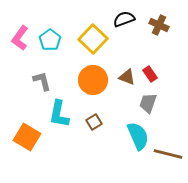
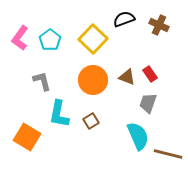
brown square: moved 3 px left, 1 px up
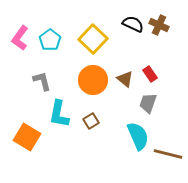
black semicircle: moved 9 px right, 5 px down; rotated 45 degrees clockwise
brown triangle: moved 2 px left, 2 px down; rotated 18 degrees clockwise
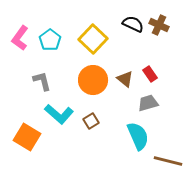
gray trapezoid: rotated 55 degrees clockwise
cyan L-shape: rotated 60 degrees counterclockwise
brown line: moved 7 px down
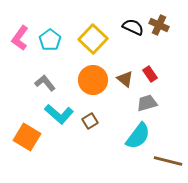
black semicircle: moved 3 px down
gray L-shape: moved 3 px right, 2 px down; rotated 25 degrees counterclockwise
gray trapezoid: moved 1 px left
brown square: moved 1 px left
cyan semicircle: rotated 60 degrees clockwise
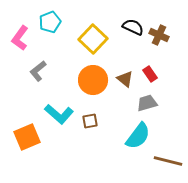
brown cross: moved 10 px down
cyan pentagon: moved 18 px up; rotated 15 degrees clockwise
gray L-shape: moved 7 px left, 12 px up; rotated 90 degrees counterclockwise
brown square: rotated 21 degrees clockwise
orange square: rotated 36 degrees clockwise
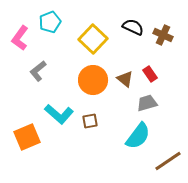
brown cross: moved 4 px right
brown line: rotated 48 degrees counterclockwise
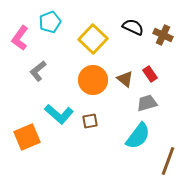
brown line: rotated 36 degrees counterclockwise
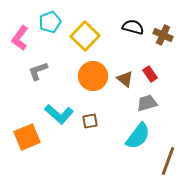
black semicircle: rotated 10 degrees counterclockwise
yellow square: moved 8 px left, 3 px up
gray L-shape: rotated 20 degrees clockwise
orange circle: moved 4 px up
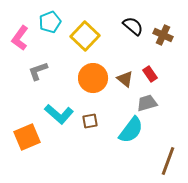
black semicircle: moved 1 px up; rotated 25 degrees clockwise
orange circle: moved 2 px down
cyan semicircle: moved 7 px left, 6 px up
